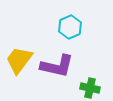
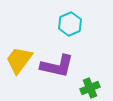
cyan hexagon: moved 3 px up
green cross: rotated 36 degrees counterclockwise
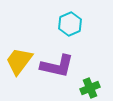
yellow trapezoid: moved 1 px down
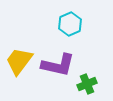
purple L-shape: moved 1 px right, 1 px up
green cross: moved 3 px left, 4 px up
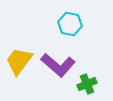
cyan hexagon: rotated 25 degrees counterclockwise
purple L-shape: rotated 28 degrees clockwise
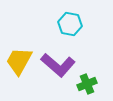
yellow trapezoid: rotated 8 degrees counterclockwise
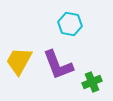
purple L-shape: rotated 28 degrees clockwise
green cross: moved 5 px right, 2 px up
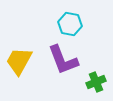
purple L-shape: moved 5 px right, 5 px up
green cross: moved 4 px right
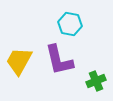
purple L-shape: moved 4 px left; rotated 8 degrees clockwise
green cross: moved 1 px up
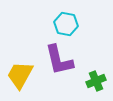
cyan hexagon: moved 4 px left
yellow trapezoid: moved 1 px right, 14 px down
